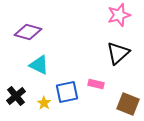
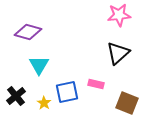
pink star: rotated 10 degrees clockwise
cyan triangle: rotated 35 degrees clockwise
brown square: moved 1 px left, 1 px up
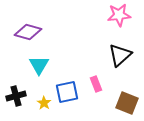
black triangle: moved 2 px right, 2 px down
pink rectangle: rotated 56 degrees clockwise
black cross: rotated 24 degrees clockwise
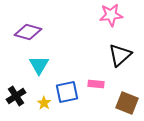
pink star: moved 8 px left
pink rectangle: rotated 63 degrees counterclockwise
black cross: rotated 18 degrees counterclockwise
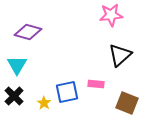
cyan triangle: moved 22 px left
black cross: moved 2 px left; rotated 12 degrees counterclockwise
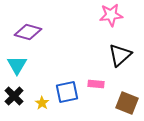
yellow star: moved 2 px left
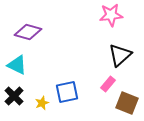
cyan triangle: rotated 35 degrees counterclockwise
pink rectangle: moved 12 px right; rotated 56 degrees counterclockwise
yellow star: rotated 16 degrees clockwise
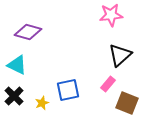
blue square: moved 1 px right, 2 px up
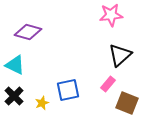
cyan triangle: moved 2 px left
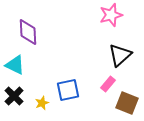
pink star: rotated 10 degrees counterclockwise
purple diamond: rotated 72 degrees clockwise
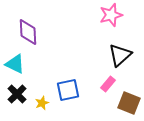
cyan triangle: moved 1 px up
black cross: moved 3 px right, 2 px up
brown square: moved 2 px right
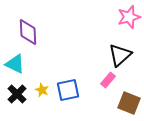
pink star: moved 18 px right, 2 px down
pink rectangle: moved 4 px up
yellow star: moved 13 px up; rotated 24 degrees counterclockwise
